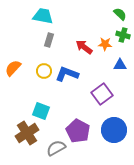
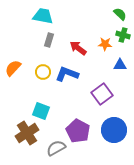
red arrow: moved 6 px left, 1 px down
yellow circle: moved 1 px left, 1 px down
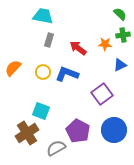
green cross: rotated 24 degrees counterclockwise
blue triangle: rotated 24 degrees counterclockwise
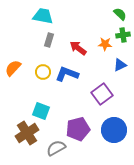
purple pentagon: moved 2 px up; rotated 30 degrees clockwise
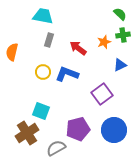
orange star: moved 1 px left, 2 px up; rotated 24 degrees counterclockwise
orange semicircle: moved 1 px left, 16 px up; rotated 30 degrees counterclockwise
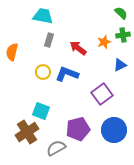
green semicircle: moved 1 px right, 1 px up
brown cross: moved 1 px up
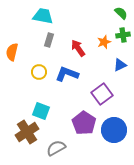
red arrow: rotated 18 degrees clockwise
yellow circle: moved 4 px left
purple pentagon: moved 6 px right, 6 px up; rotated 25 degrees counterclockwise
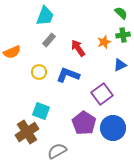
cyan trapezoid: moved 2 px right; rotated 100 degrees clockwise
gray rectangle: rotated 24 degrees clockwise
orange semicircle: rotated 126 degrees counterclockwise
blue L-shape: moved 1 px right, 1 px down
blue circle: moved 1 px left, 2 px up
gray semicircle: moved 1 px right, 3 px down
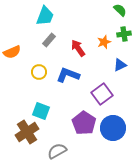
green semicircle: moved 1 px left, 3 px up
green cross: moved 1 px right, 1 px up
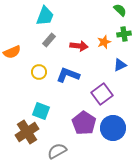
red arrow: moved 1 px right, 2 px up; rotated 132 degrees clockwise
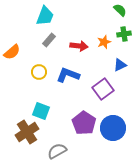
orange semicircle: rotated 18 degrees counterclockwise
purple square: moved 1 px right, 5 px up
